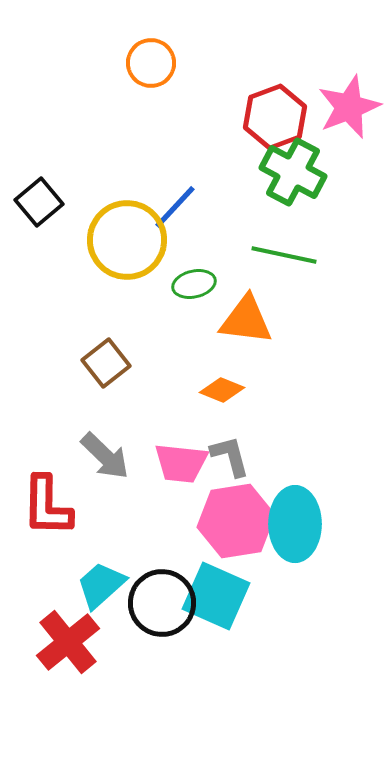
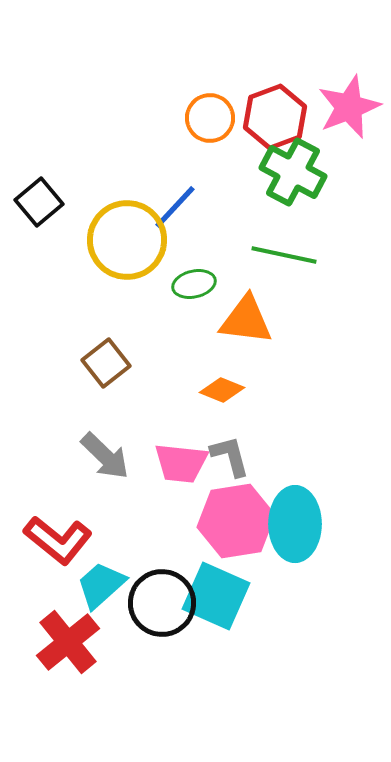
orange circle: moved 59 px right, 55 px down
red L-shape: moved 11 px right, 34 px down; rotated 52 degrees counterclockwise
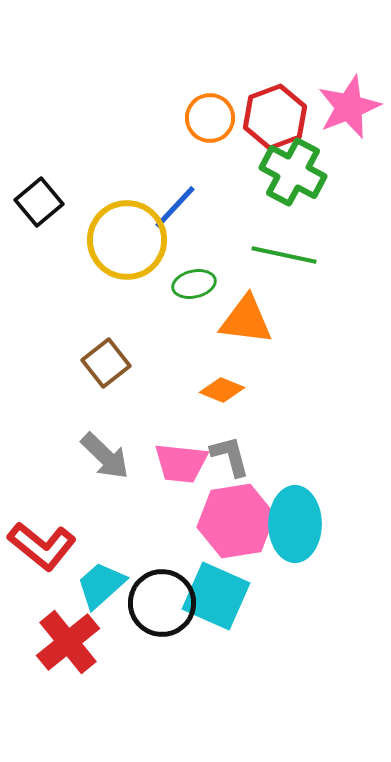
red L-shape: moved 16 px left, 6 px down
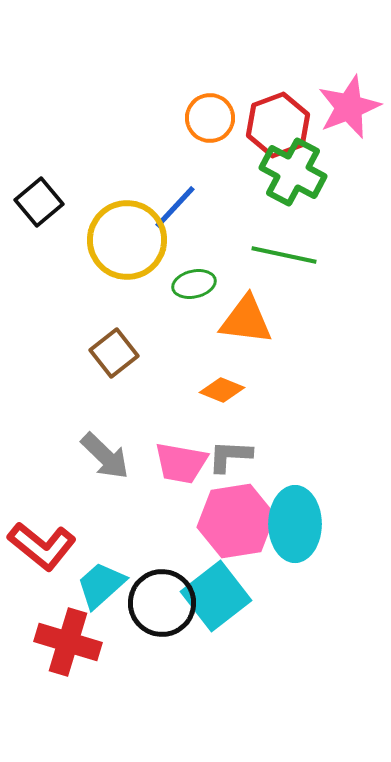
red hexagon: moved 3 px right, 8 px down
brown square: moved 8 px right, 10 px up
gray L-shape: rotated 72 degrees counterclockwise
pink trapezoid: rotated 4 degrees clockwise
cyan square: rotated 28 degrees clockwise
red cross: rotated 34 degrees counterclockwise
